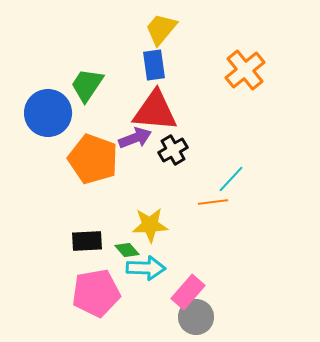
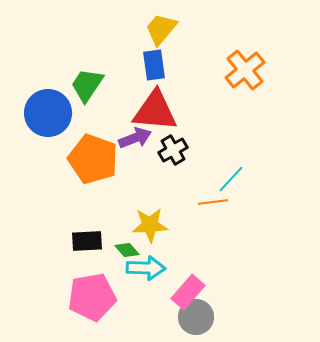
pink pentagon: moved 4 px left, 4 px down
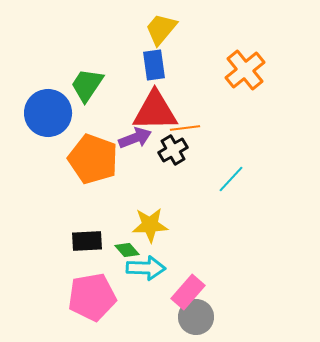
red triangle: rotated 6 degrees counterclockwise
orange line: moved 28 px left, 74 px up
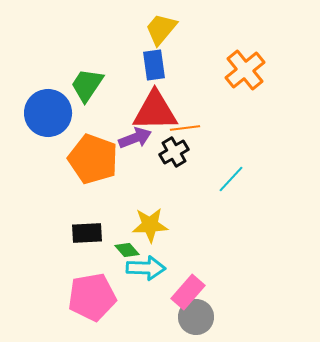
black cross: moved 1 px right, 2 px down
black rectangle: moved 8 px up
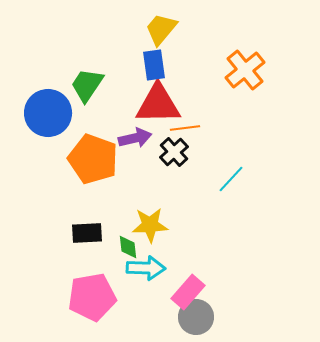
red triangle: moved 3 px right, 7 px up
purple arrow: rotated 8 degrees clockwise
black cross: rotated 12 degrees counterclockwise
green diamond: moved 1 px right, 3 px up; rotated 35 degrees clockwise
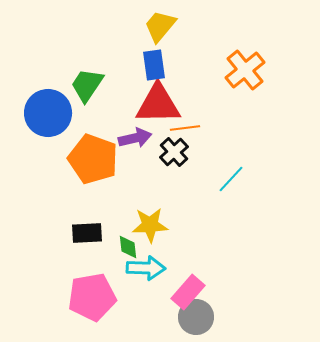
yellow trapezoid: moved 1 px left, 3 px up
